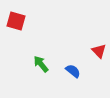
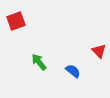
red square: rotated 36 degrees counterclockwise
green arrow: moved 2 px left, 2 px up
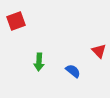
green arrow: rotated 138 degrees counterclockwise
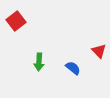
red square: rotated 18 degrees counterclockwise
blue semicircle: moved 3 px up
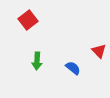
red square: moved 12 px right, 1 px up
green arrow: moved 2 px left, 1 px up
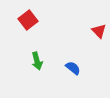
red triangle: moved 20 px up
green arrow: rotated 18 degrees counterclockwise
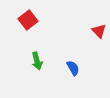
blue semicircle: rotated 21 degrees clockwise
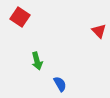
red square: moved 8 px left, 3 px up; rotated 18 degrees counterclockwise
blue semicircle: moved 13 px left, 16 px down
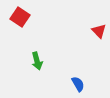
blue semicircle: moved 18 px right
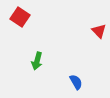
green arrow: rotated 30 degrees clockwise
blue semicircle: moved 2 px left, 2 px up
